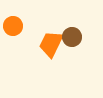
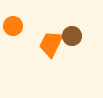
brown circle: moved 1 px up
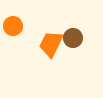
brown circle: moved 1 px right, 2 px down
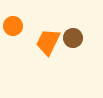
orange trapezoid: moved 3 px left, 2 px up
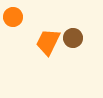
orange circle: moved 9 px up
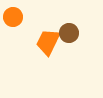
brown circle: moved 4 px left, 5 px up
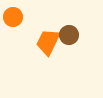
brown circle: moved 2 px down
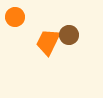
orange circle: moved 2 px right
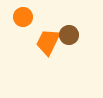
orange circle: moved 8 px right
